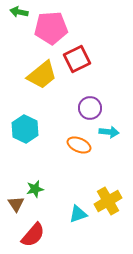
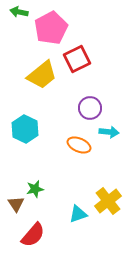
pink pentagon: rotated 24 degrees counterclockwise
yellow cross: rotated 8 degrees counterclockwise
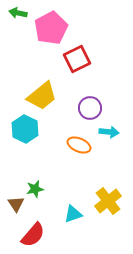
green arrow: moved 1 px left, 1 px down
yellow trapezoid: moved 21 px down
cyan triangle: moved 5 px left
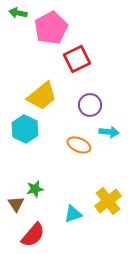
purple circle: moved 3 px up
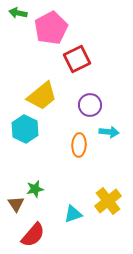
orange ellipse: rotated 70 degrees clockwise
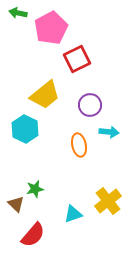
yellow trapezoid: moved 3 px right, 1 px up
orange ellipse: rotated 15 degrees counterclockwise
brown triangle: rotated 12 degrees counterclockwise
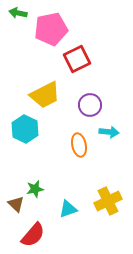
pink pentagon: moved 1 px down; rotated 16 degrees clockwise
yellow trapezoid: rotated 12 degrees clockwise
yellow cross: rotated 12 degrees clockwise
cyan triangle: moved 5 px left, 5 px up
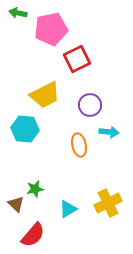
cyan hexagon: rotated 20 degrees counterclockwise
yellow cross: moved 2 px down
cyan triangle: rotated 12 degrees counterclockwise
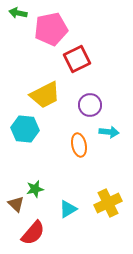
red semicircle: moved 2 px up
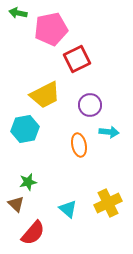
cyan hexagon: rotated 16 degrees counterclockwise
green star: moved 7 px left, 7 px up
cyan triangle: rotated 48 degrees counterclockwise
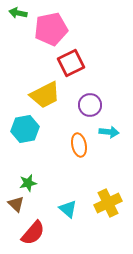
red square: moved 6 px left, 4 px down
green star: moved 1 px down
